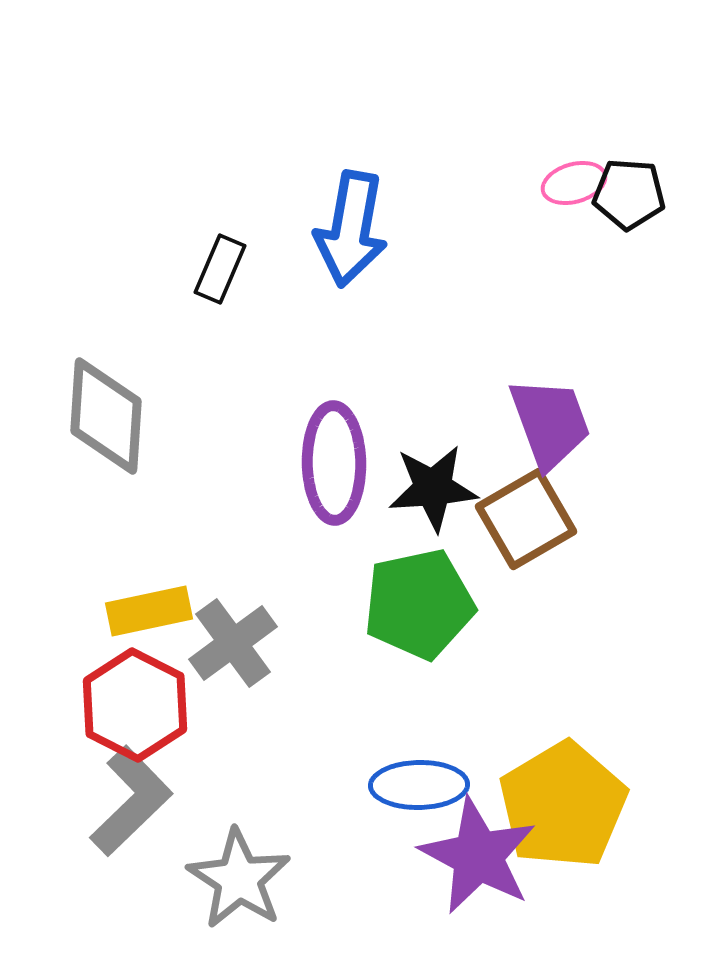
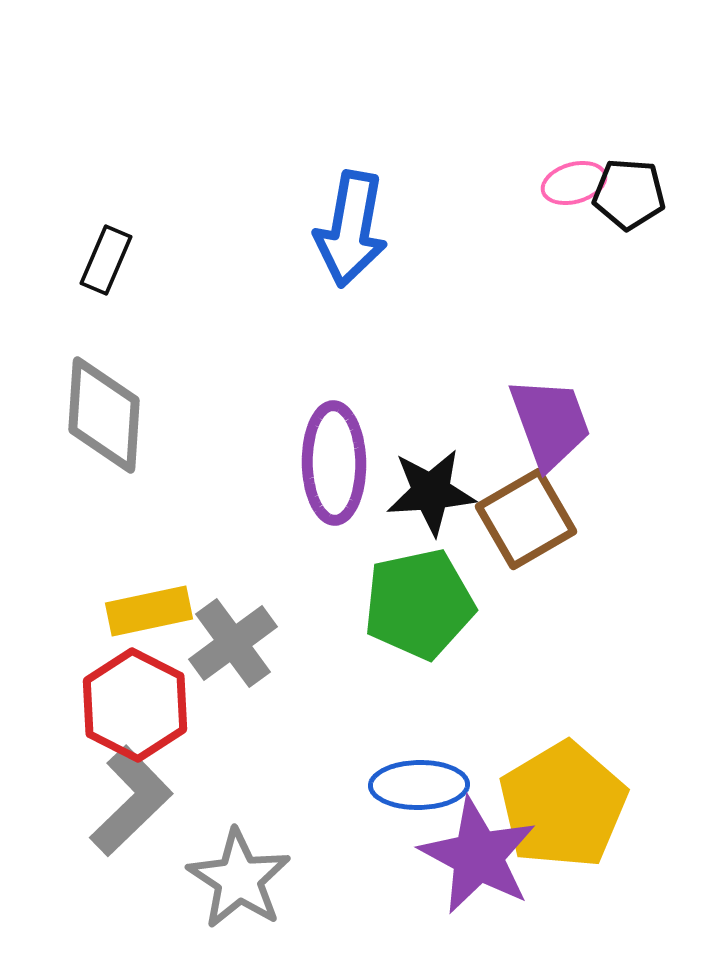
black rectangle: moved 114 px left, 9 px up
gray diamond: moved 2 px left, 1 px up
black star: moved 2 px left, 4 px down
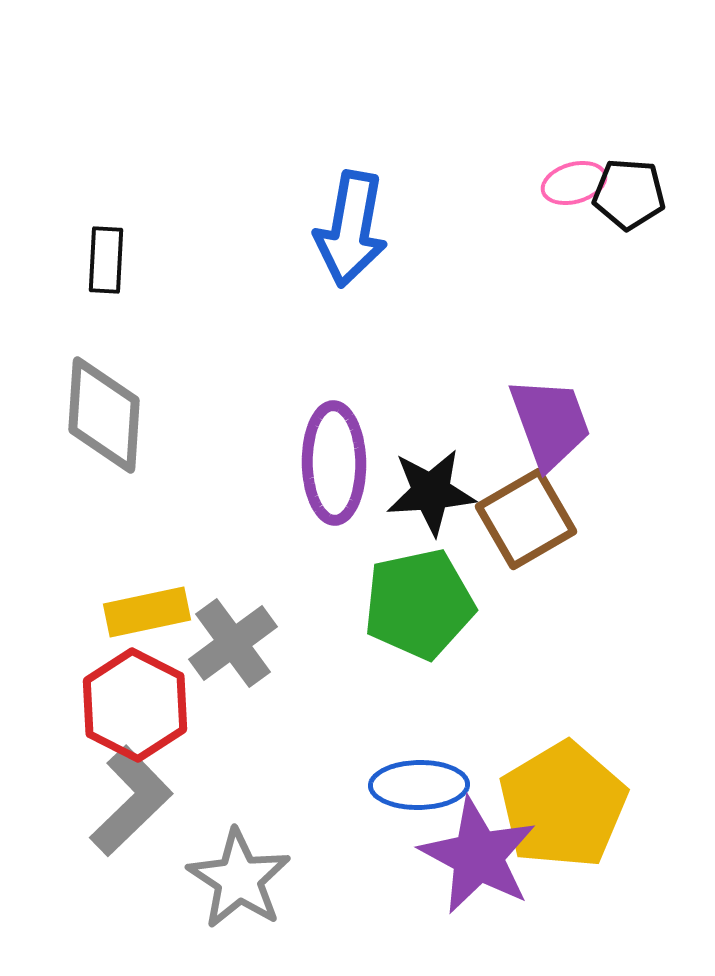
black rectangle: rotated 20 degrees counterclockwise
yellow rectangle: moved 2 px left, 1 px down
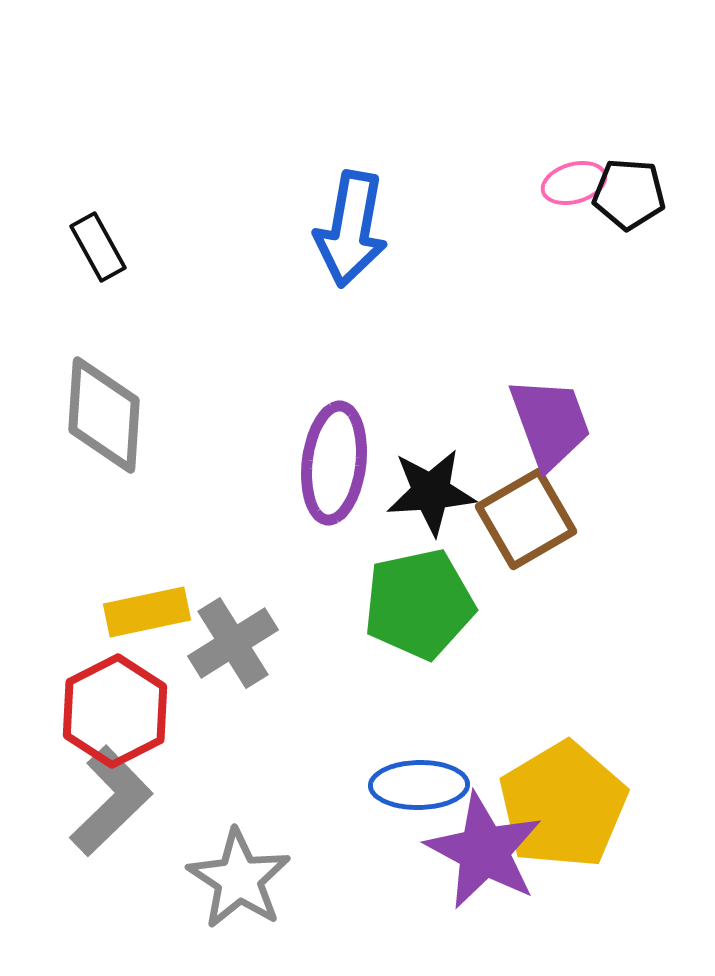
black rectangle: moved 8 px left, 13 px up; rotated 32 degrees counterclockwise
purple ellipse: rotated 8 degrees clockwise
gray cross: rotated 4 degrees clockwise
red hexagon: moved 20 px left, 6 px down; rotated 6 degrees clockwise
gray L-shape: moved 20 px left
purple star: moved 6 px right, 5 px up
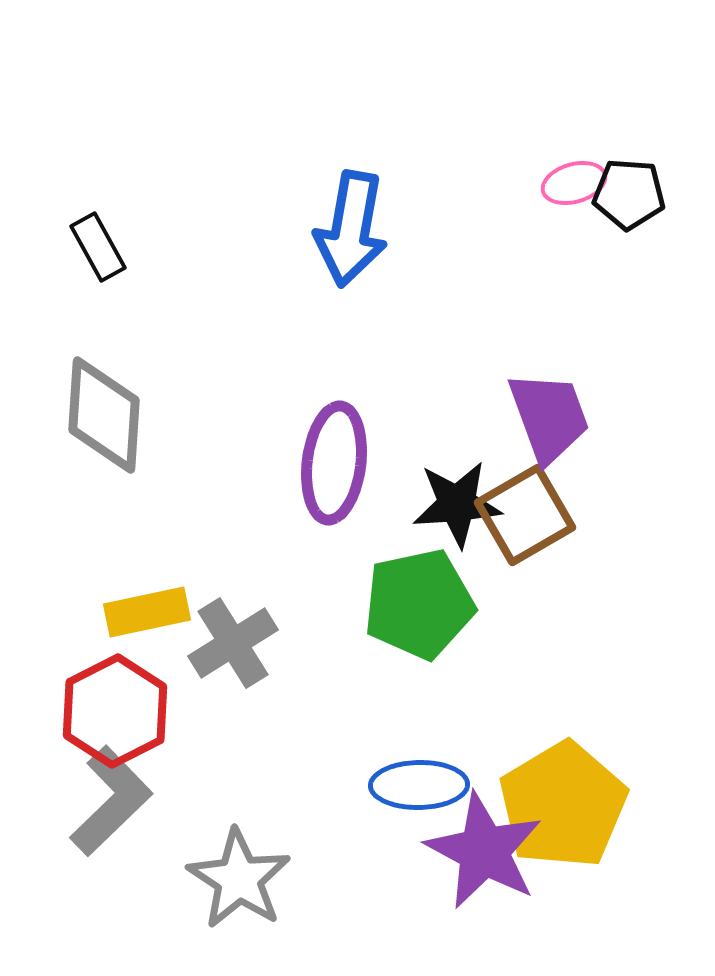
purple trapezoid: moved 1 px left, 6 px up
black star: moved 26 px right, 12 px down
brown square: moved 1 px left, 4 px up
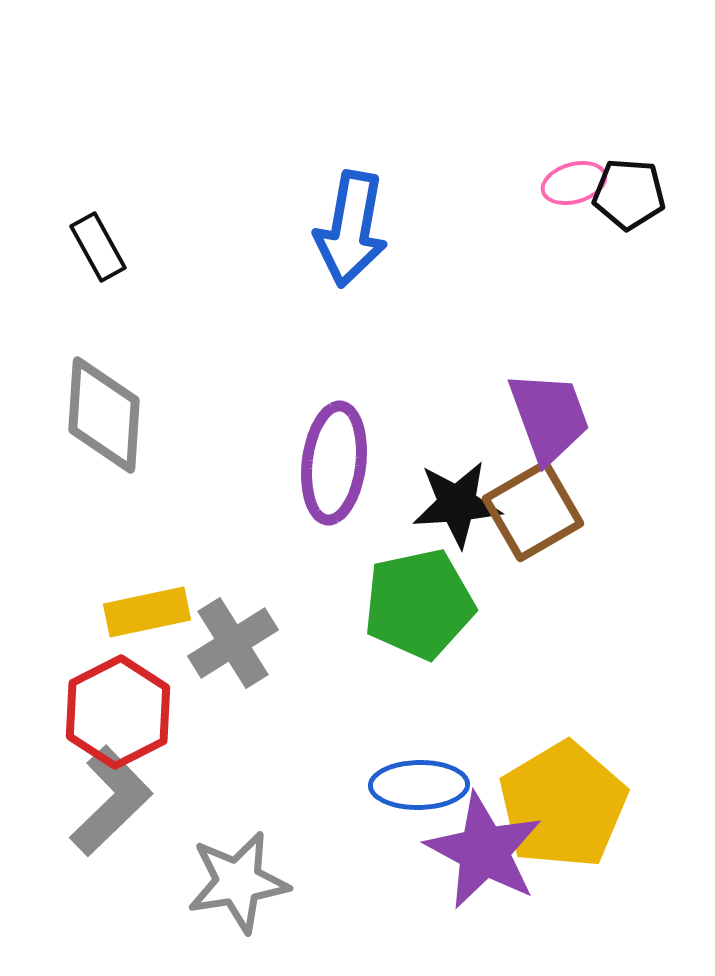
brown square: moved 8 px right, 4 px up
red hexagon: moved 3 px right, 1 px down
gray star: moved 1 px left, 3 px down; rotated 30 degrees clockwise
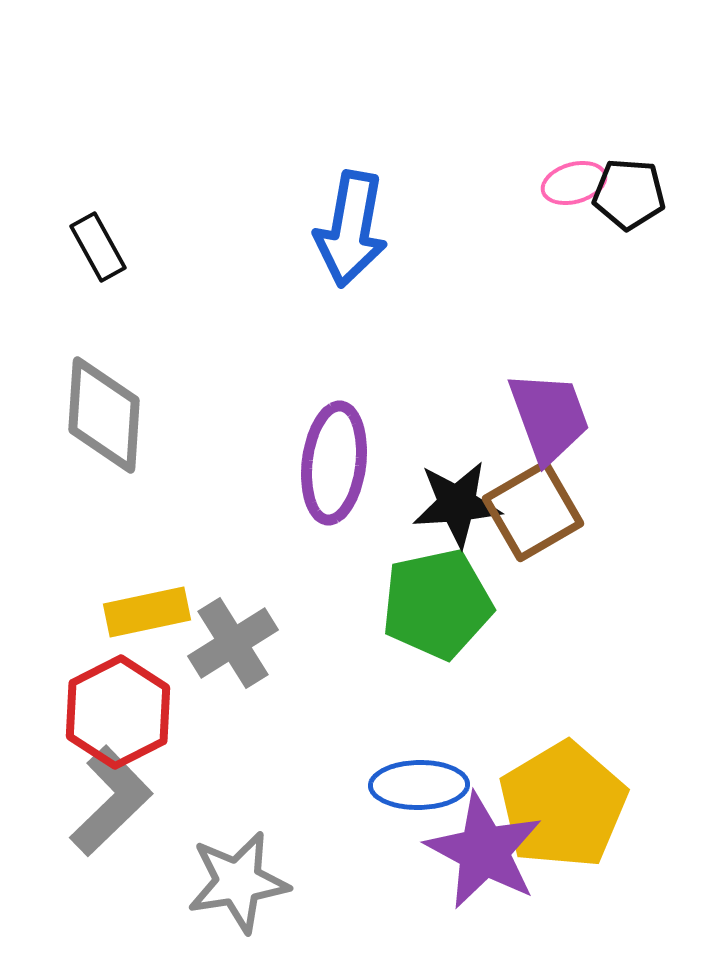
green pentagon: moved 18 px right
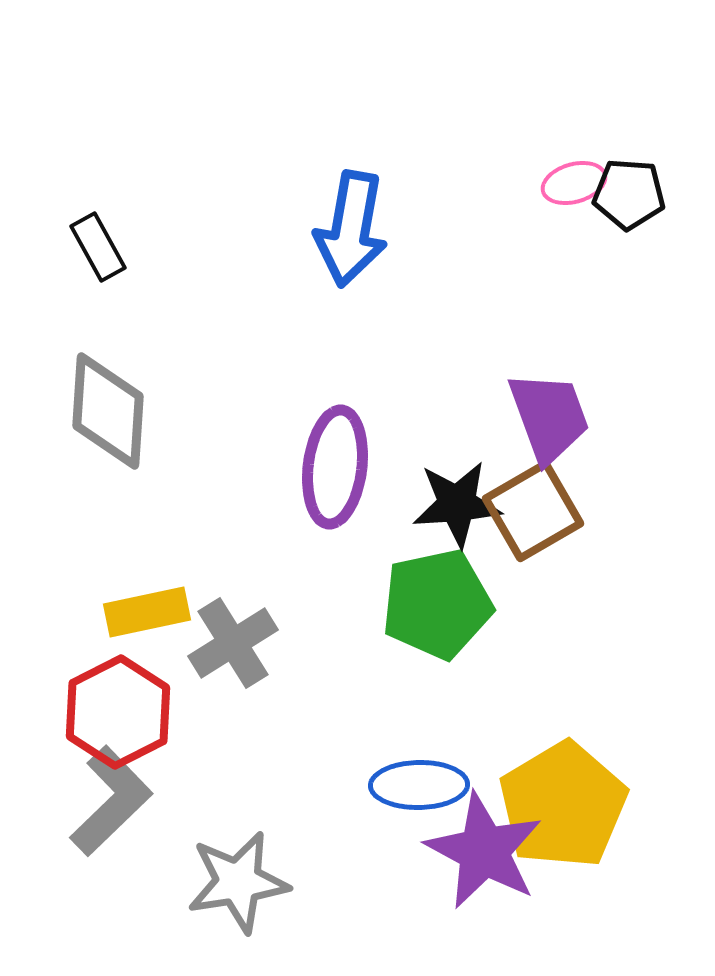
gray diamond: moved 4 px right, 4 px up
purple ellipse: moved 1 px right, 4 px down
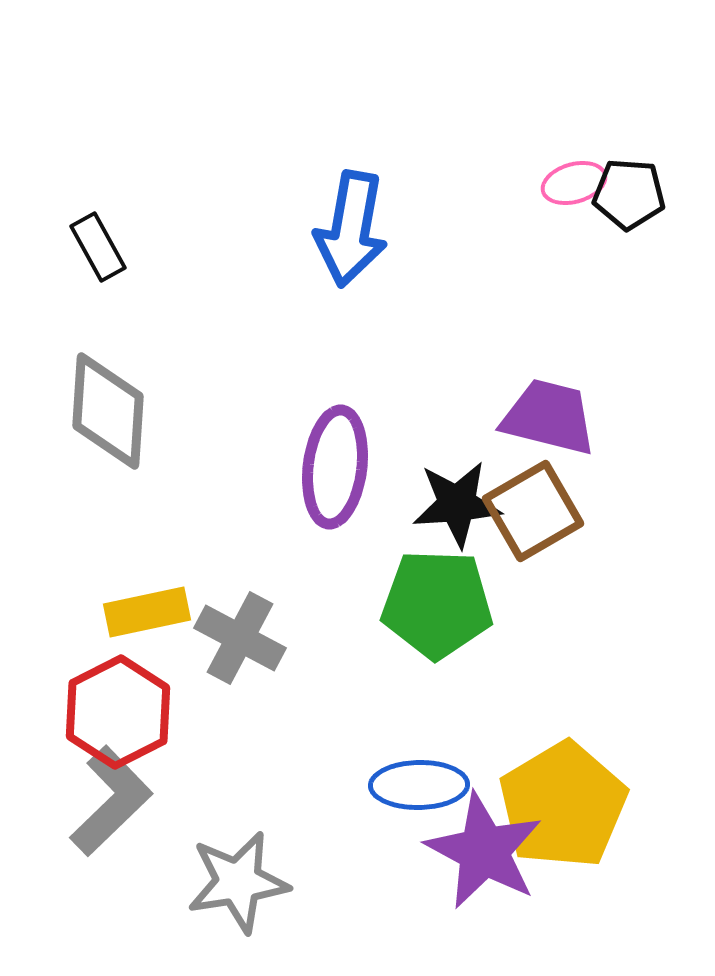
purple trapezoid: rotated 56 degrees counterclockwise
green pentagon: rotated 14 degrees clockwise
gray cross: moved 7 px right, 5 px up; rotated 30 degrees counterclockwise
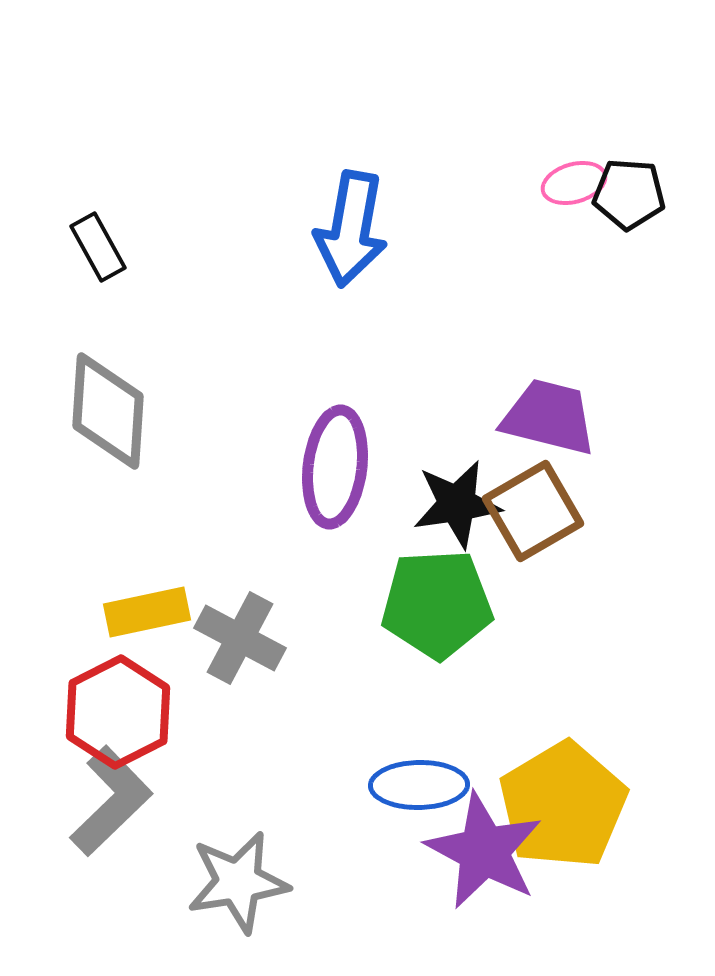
black star: rotated 4 degrees counterclockwise
green pentagon: rotated 5 degrees counterclockwise
